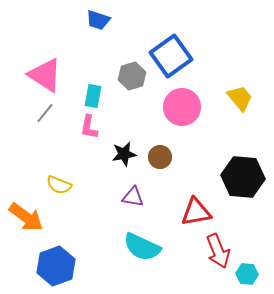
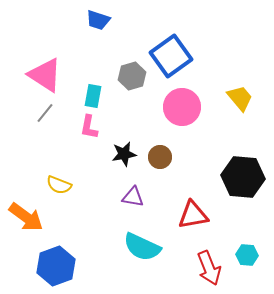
red triangle: moved 3 px left, 3 px down
red arrow: moved 9 px left, 17 px down
cyan hexagon: moved 19 px up
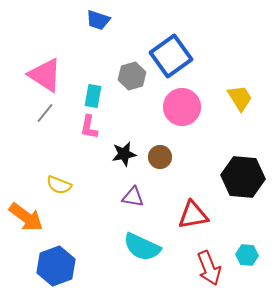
yellow trapezoid: rotated 8 degrees clockwise
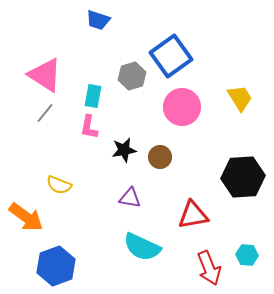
black star: moved 4 px up
black hexagon: rotated 9 degrees counterclockwise
purple triangle: moved 3 px left, 1 px down
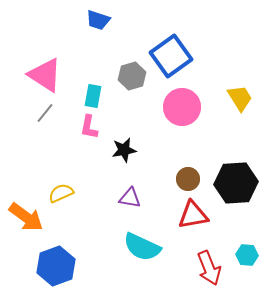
brown circle: moved 28 px right, 22 px down
black hexagon: moved 7 px left, 6 px down
yellow semicircle: moved 2 px right, 8 px down; rotated 135 degrees clockwise
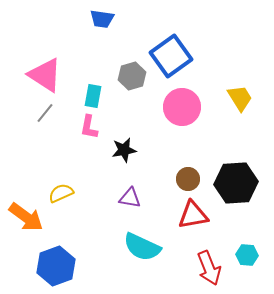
blue trapezoid: moved 4 px right, 1 px up; rotated 10 degrees counterclockwise
